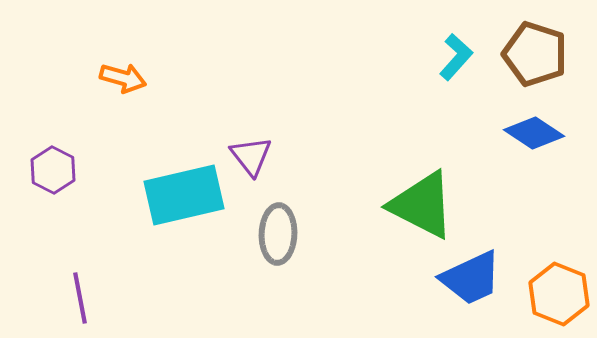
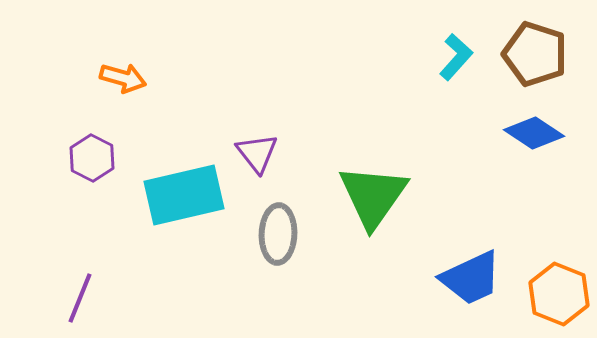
purple triangle: moved 6 px right, 3 px up
purple hexagon: moved 39 px right, 12 px up
green triangle: moved 49 px left, 9 px up; rotated 38 degrees clockwise
purple line: rotated 33 degrees clockwise
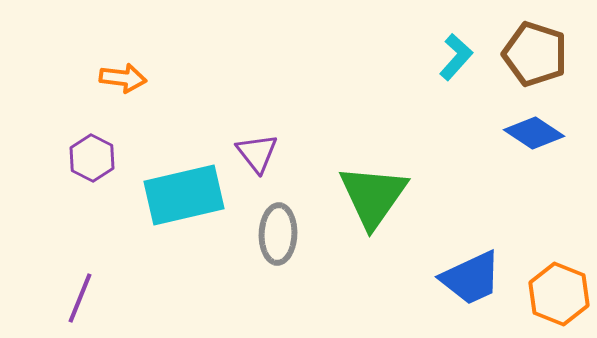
orange arrow: rotated 9 degrees counterclockwise
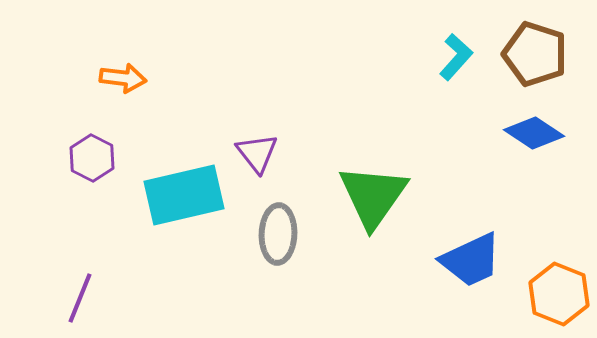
blue trapezoid: moved 18 px up
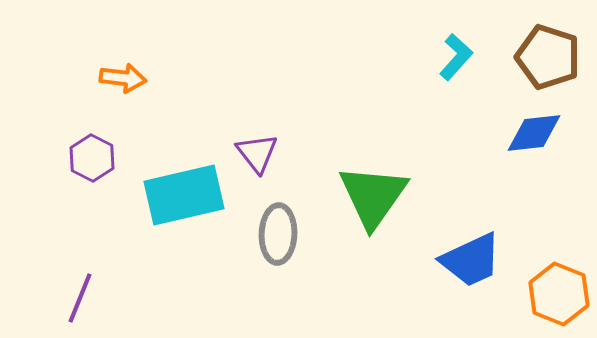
brown pentagon: moved 13 px right, 3 px down
blue diamond: rotated 40 degrees counterclockwise
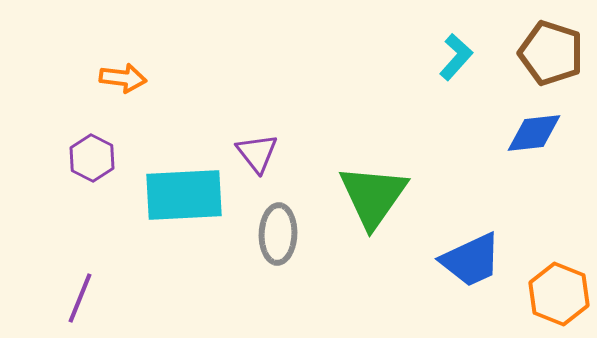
brown pentagon: moved 3 px right, 4 px up
cyan rectangle: rotated 10 degrees clockwise
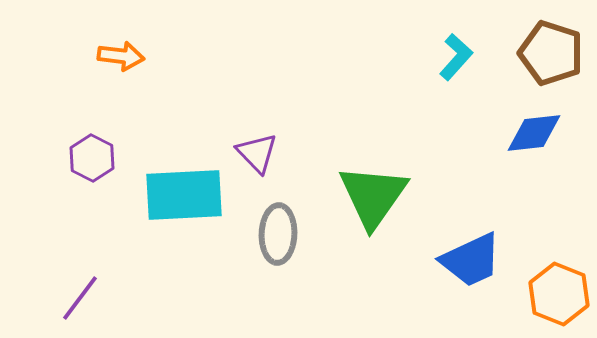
orange arrow: moved 2 px left, 22 px up
purple triangle: rotated 6 degrees counterclockwise
purple line: rotated 15 degrees clockwise
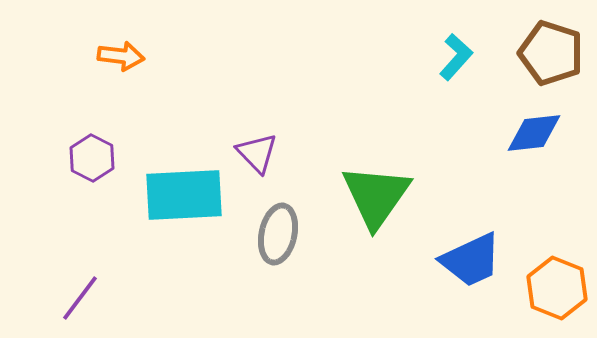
green triangle: moved 3 px right
gray ellipse: rotated 10 degrees clockwise
orange hexagon: moved 2 px left, 6 px up
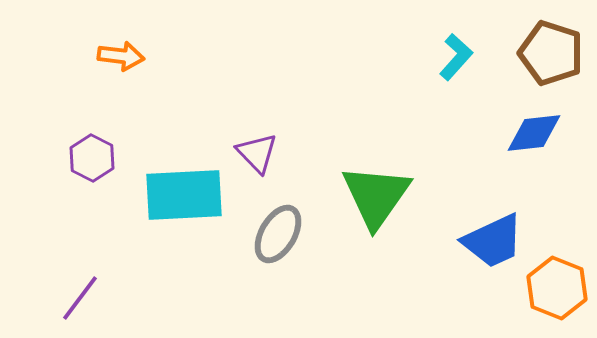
gray ellipse: rotated 18 degrees clockwise
blue trapezoid: moved 22 px right, 19 px up
